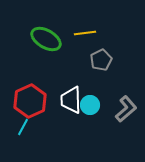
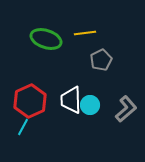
green ellipse: rotated 12 degrees counterclockwise
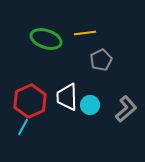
white trapezoid: moved 4 px left, 3 px up
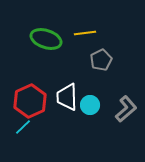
cyan line: rotated 18 degrees clockwise
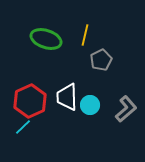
yellow line: moved 2 px down; rotated 70 degrees counterclockwise
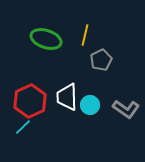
gray L-shape: rotated 76 degrees clockwise
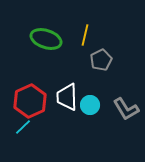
gray L-shape: rotated 24 degrees clockwise
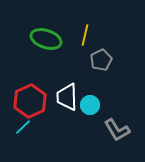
gray L-shape: moved 9 px left, 21 px down
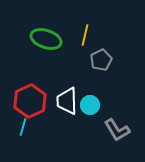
white trapezoid: moved 4 px down
cyan line: rotated 30 degrees counterclockwise
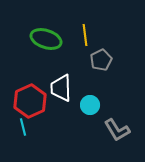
yellow line: rotated 20 degrees counterclockwise
white trapezoid: moved 6 px left, 13 px up
cyan line: rotated 30 degrees counterclockwise
